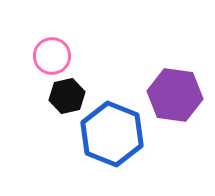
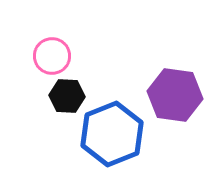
black hexagon: rotated 16 degrees clockwise
blue hexagon: rotated 16 degrees clockwise
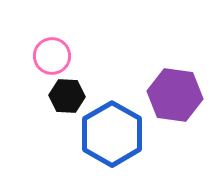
blue hexagon: rotated 8 degrees counterclockwise
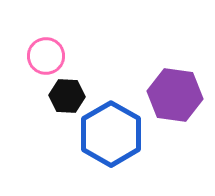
pink circle: moved 6 px left
blue hexagon: moved 1 px left
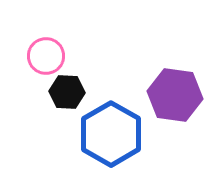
black hexagon: moved 4 px up
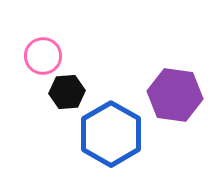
pink circle: moved 3 px left
black hexagon: rotated 8 degrees counterclockwise
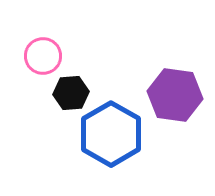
black hexagon: moved 4 px right, 1 px down
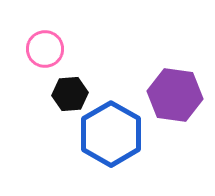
pink circle: moved 2 px right, 7 px up
black hexagon: moved 1 px left, 1 px down
